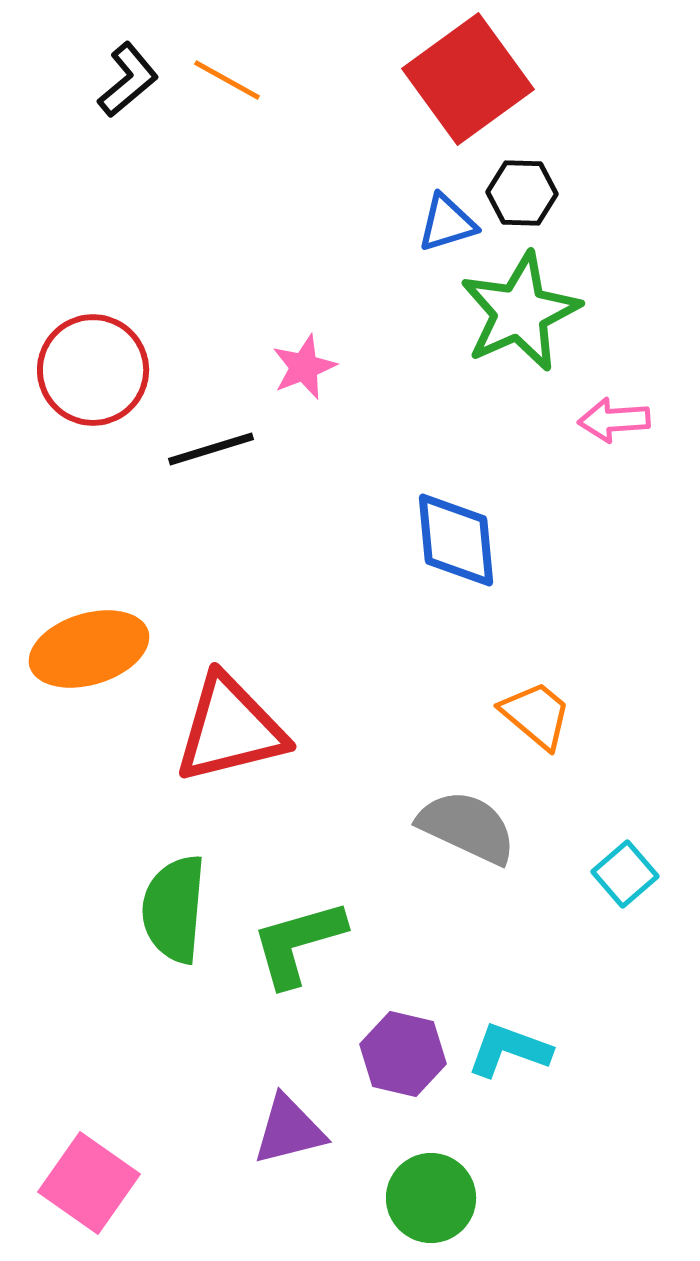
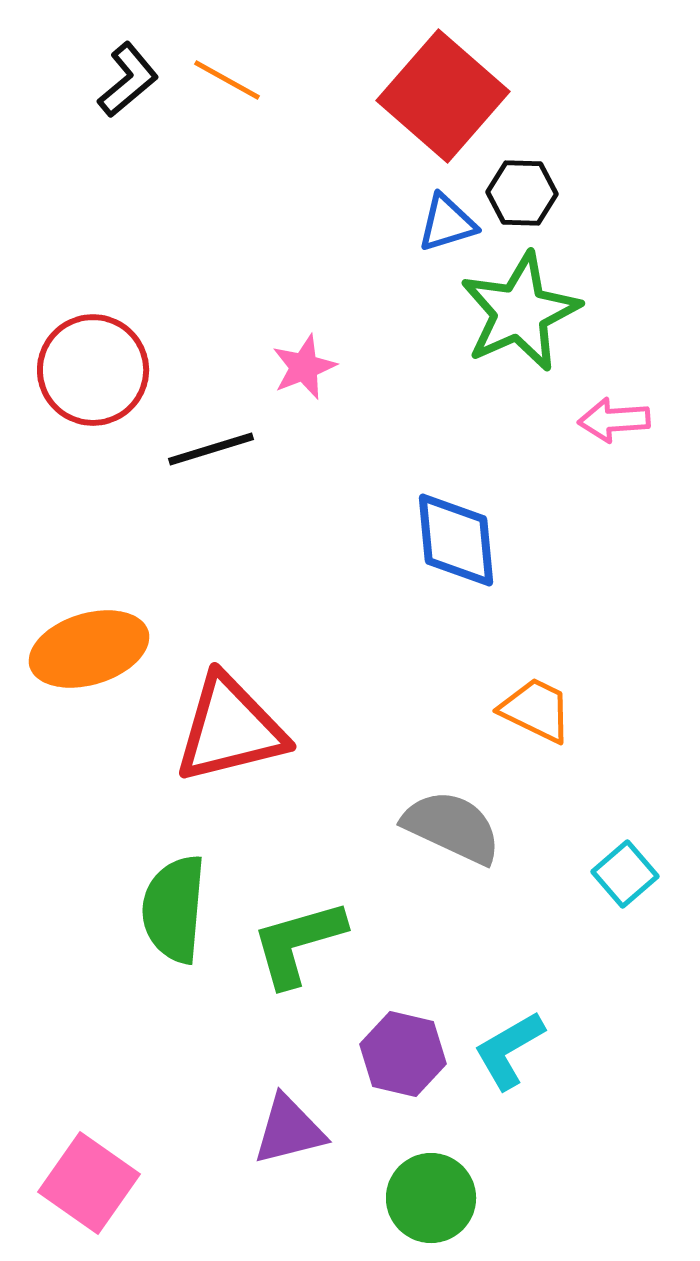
red square: moved 25 px left, 17 px down; rotated 13 degrees counterclockwise
orange trapezoid: moved 5 px up; rotated 14 degrees counterclockwise
gray semicircle: moved 15 px left
cyan L-shape: rotated 50 degrees counterclockwise
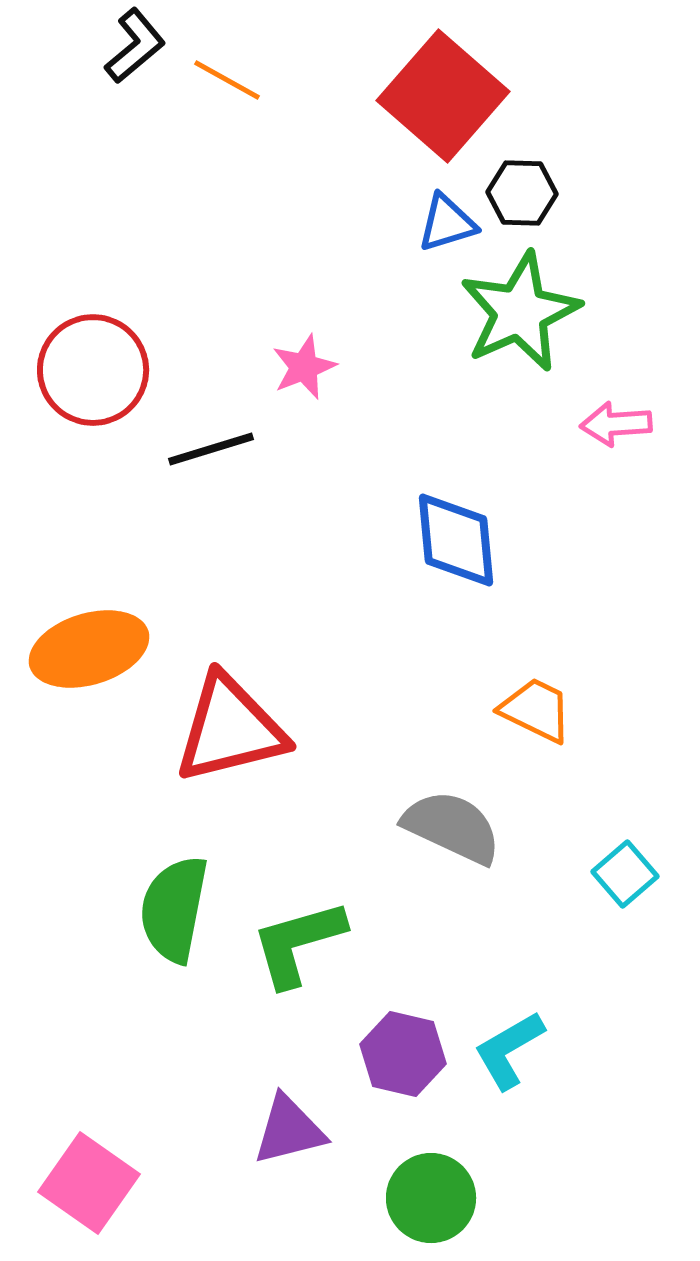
black L-shape: moved 7 px right, 34 px up
pink arrow: moved 2 px right, 4 px down
green semicircle: rotated 6 degrees clockwise
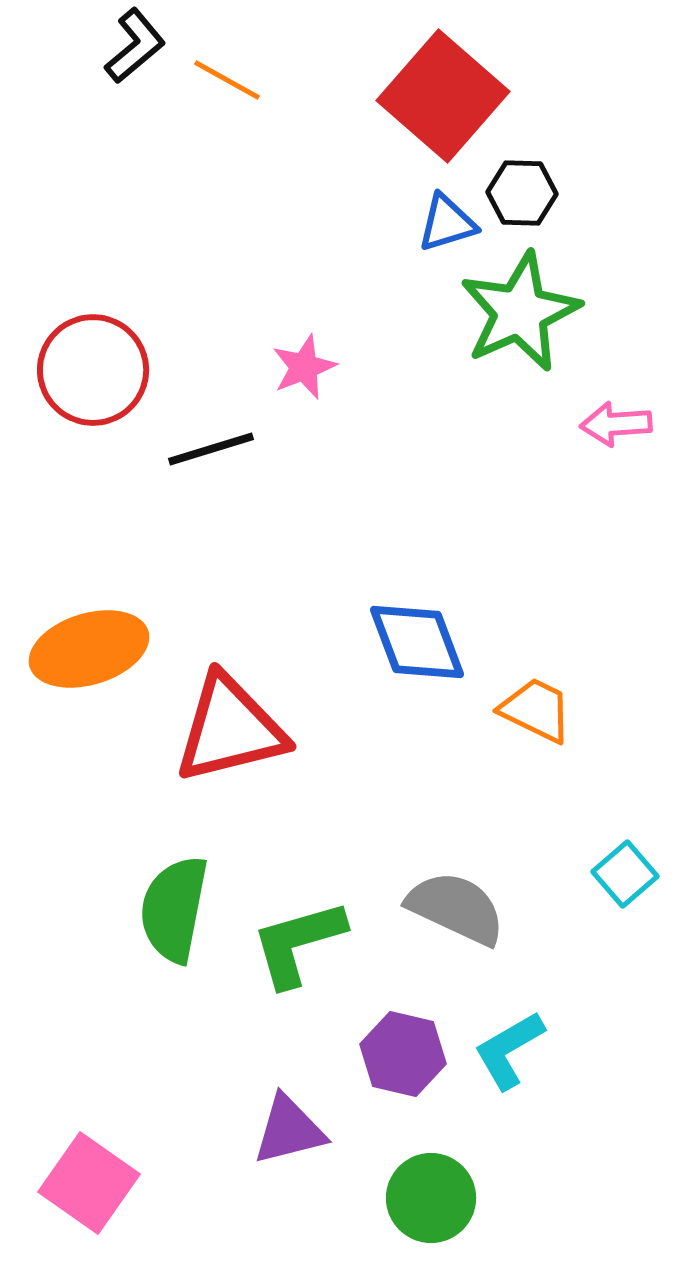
blue diamond: moved 39 px left, 102 px down; rotated 15 degrees counterclockwise
gray semicircle: moved 4 px right, 81 px down
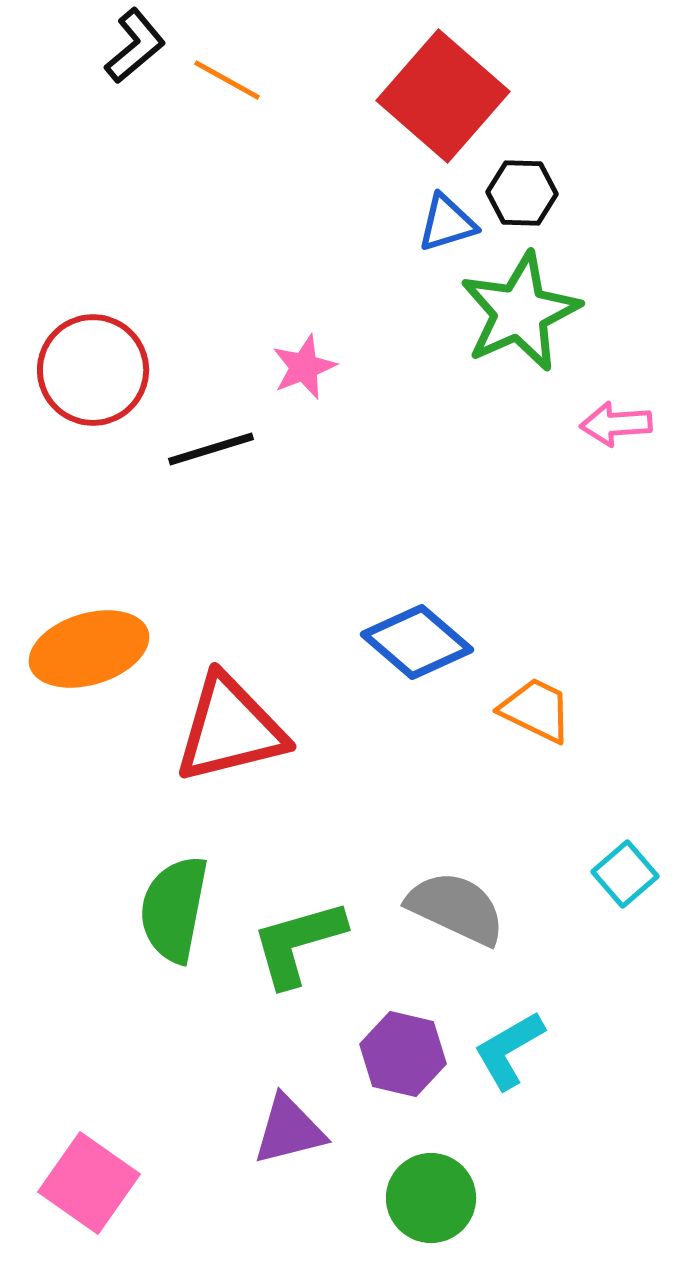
blue diamond: rotated 29 degrees counterclockwise
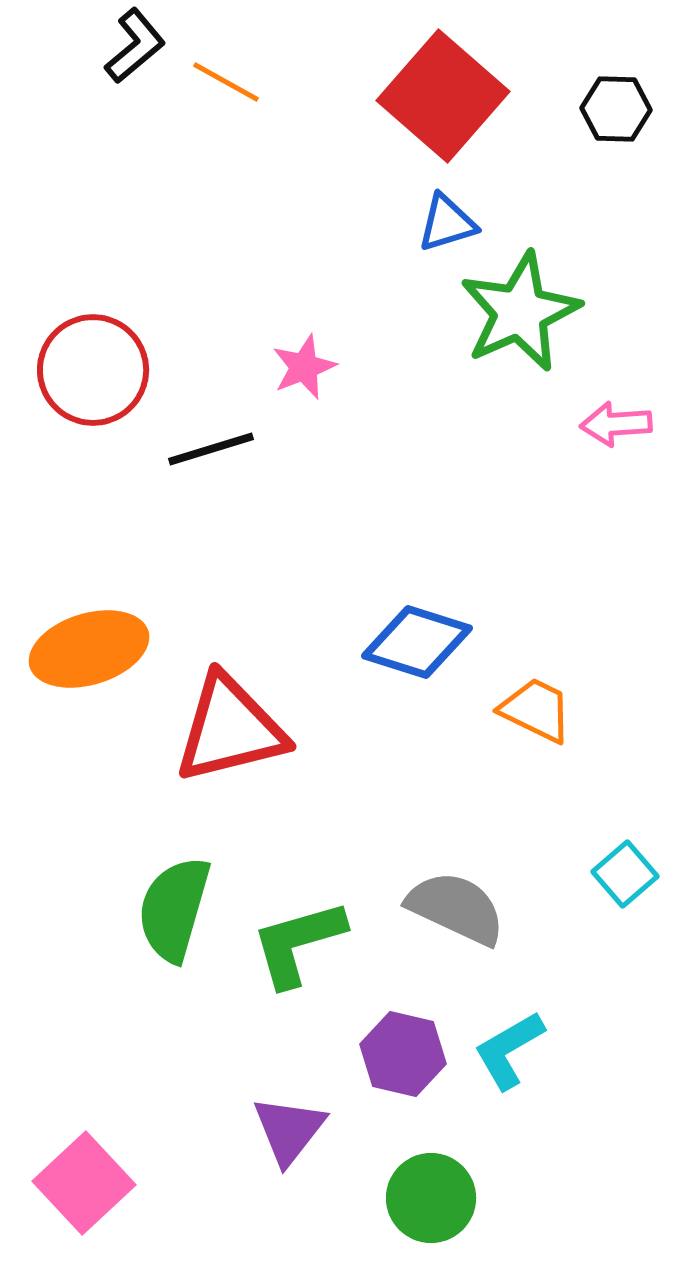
orange line: moved 1 px left, 2 px down
black hexagon: moved 94 px right, 84 px up
blue diamond: rotated 23 degrees counterclockwise
green semicircle: rotated 5 degrees clockwise
purple triangle: rotated 38 degrees counterclockwise
pink square: moved 5 px left; rotated 12 degrees clockwise
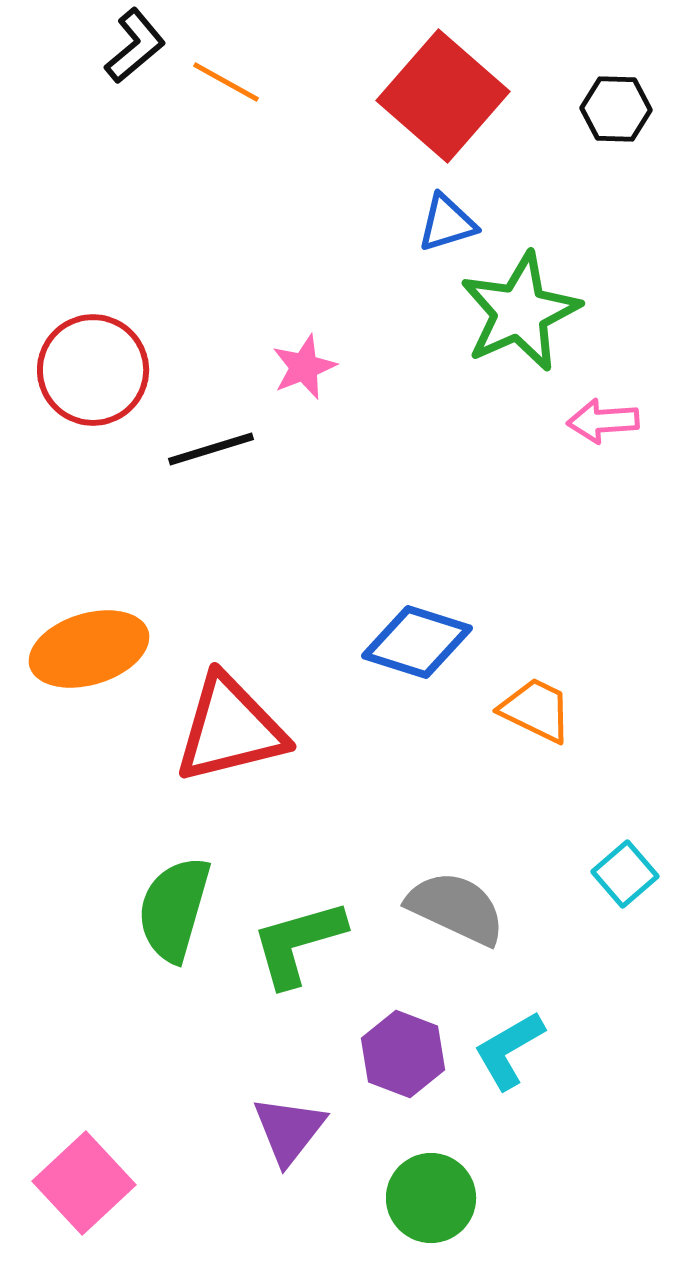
pink arrow: moved 13 px left, 3 px up
purple hexagon: rotated 8 degrees clockwise
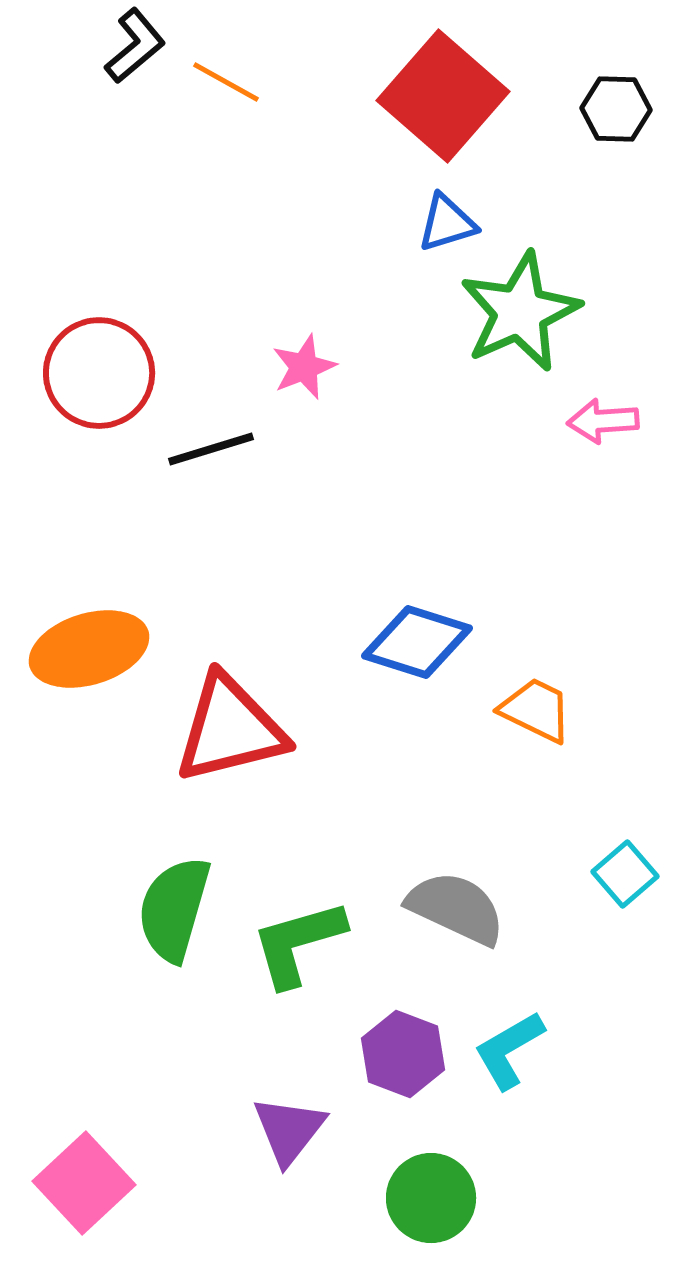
red circle: moved 6 px right, 3 px down
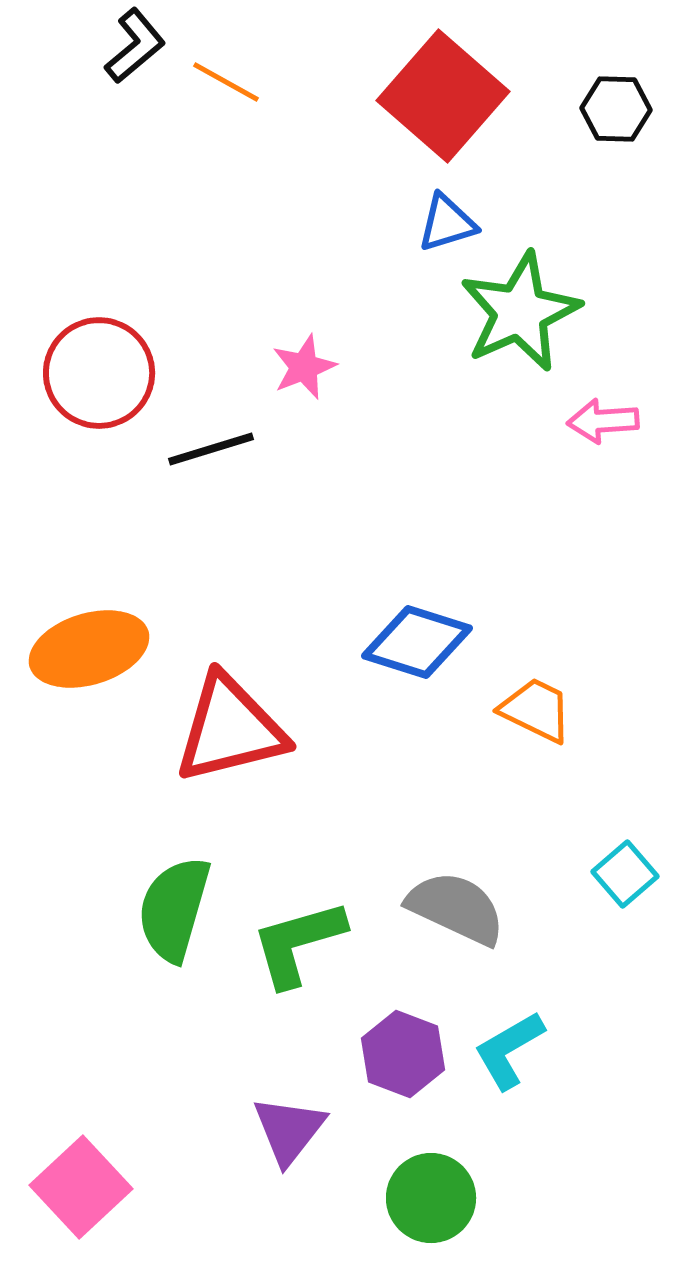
pink square: moved 3 px left, 4 px down
